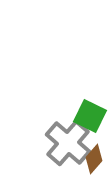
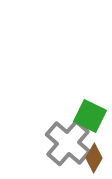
brown diamond: moved 1 px up; rotated 12 degrees counterclockwise
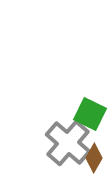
green square: moved 2 px up
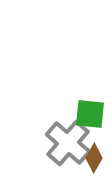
green square: rotated 20 degrees counterclockwise
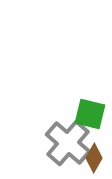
green square: rotated 8 degrees clockwise
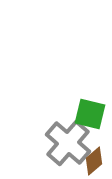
brown diamond: moved 3 px down; rotated 20 degrees clockwise
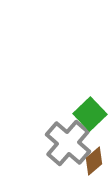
green square: rotated 32 degrees clockwise
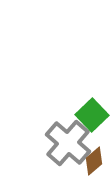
green square: moved 2 px right, 1 px down
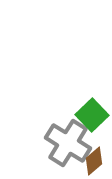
gray cross: rotated 9 degrees counterclockwise
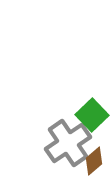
gray cross: rotated 24 degrees clockwise
